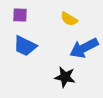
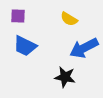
purple square: moved 2 px left, 1 px down
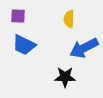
yellow semicircle: rotated 60 degrees clockwise
blue trapezoid: moved 1 px left, 1 px up
black star: rotated 10 degrees counterclockwise
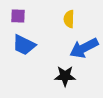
black star: moved 1 px up
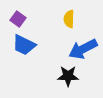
purple square: moved 3 px down; rotated 35 degrees clockwise
blue arrow: moved 1 px left, 1 px down
black star: moved 3 px right
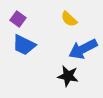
yellow semicircle: rotated 48 degrees counterclockwise
black star: rotated 10 degrees clockwise
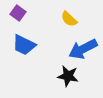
purple square: moved 6 px up
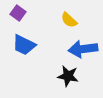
yellow semicircle: moved 1 px down
blue arrow: rotated 20 degrees clockwise
